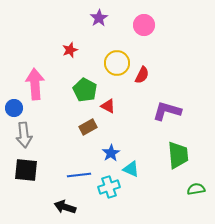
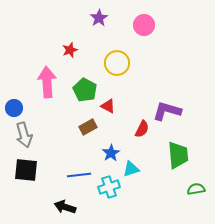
red semicircle: moved 54 px down
pink arrow: moved 12 px right, 2 px up
gray arrow: rotated 10 degrees counterclockwise
cyan triangle: rotated 42 degrees counterclockwise
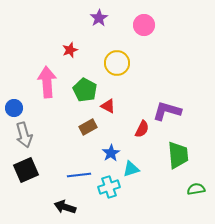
black square: rotated 30 degrees counterclockwise
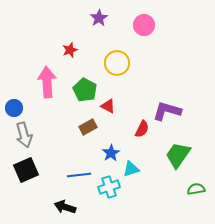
green trapezoid: rotated 140 degrees counterclockwise
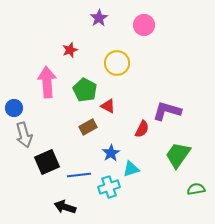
black square: moved 21 px right, 8 px up
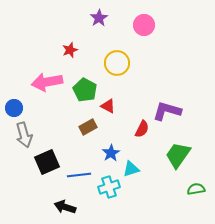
pink arrow: rotated 96 degrees counterclockwise
